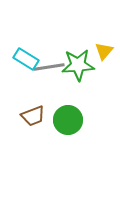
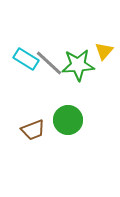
gray line: moved 4 px up; rotated 52 degrees clockwise
brown trapezoid: moved 14 px down
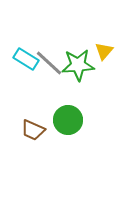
brown trapezoid: rotated 45 degrees clockwise
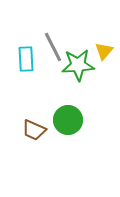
cyan rectangle: rotated 55 degrees clockwise
gray line: moved 4 px right, 16 px up; rotated 20 degrees clockwise
brown trapezoid: moved 1 px right
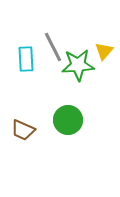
brown trapezoid: moved 11 px left
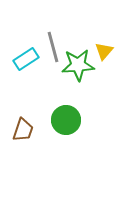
gray line: rotated 12 degrees clockwise
cyan rectangle: rotated 60 degrees clockwise
green circle: moved 2 px left
brown trapezoid: rotated 95 degrees counterclockwise
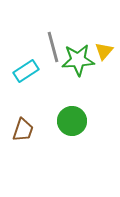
cyan rectangle: moved 12 px down
green star: moved 5 px up
green circle: moved 6 px right, 1 px down
